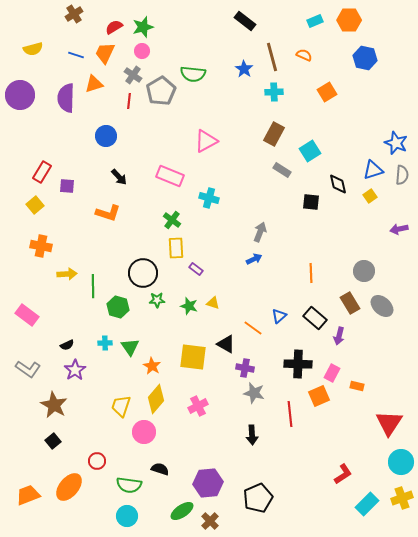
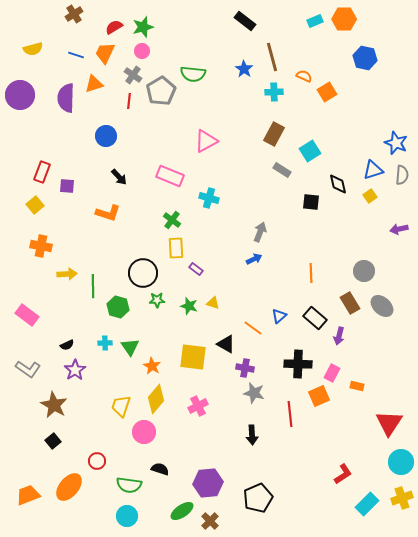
orange hexagon at (349, 20): moved 5 px left, 1 px up
orange semicircle at (304, 55): moved 21 px down
red rectangle at (42, 172): rotated 10 degrees counterclockwise
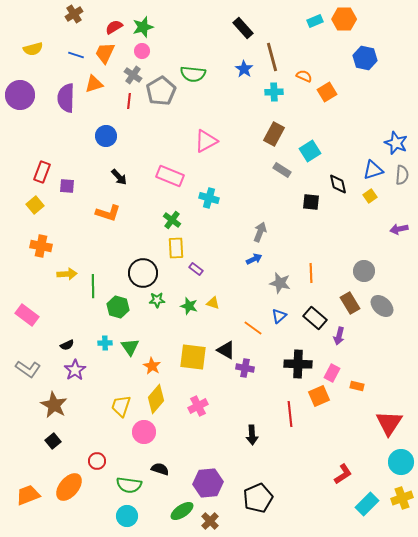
black rectangle at (245, 21): moved 2 px left, 7 px down; rotated 10 degrees clockwise
black triangle at (226, 344): moved 6 px down
gray star at (254, 393): moved 26 px right, 110 px up
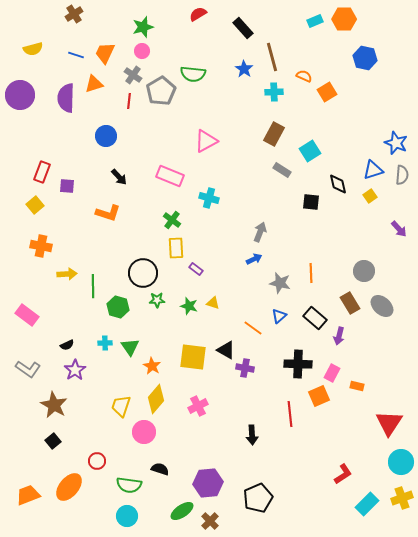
red semicircle at (114, 27): moved 84 px right, 13 px up
purple arrow at (399, 229): rotated 120 degrees counterclockwise
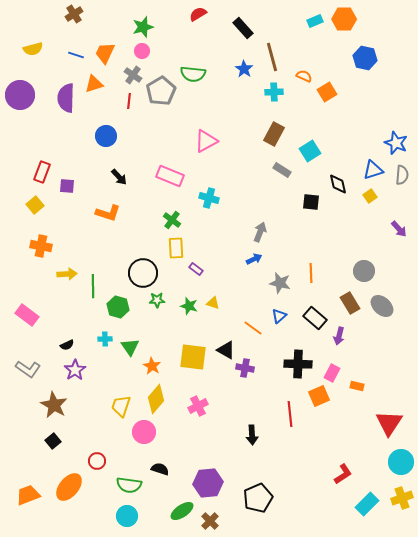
cyan cross at (105, 343): moved 4 px up
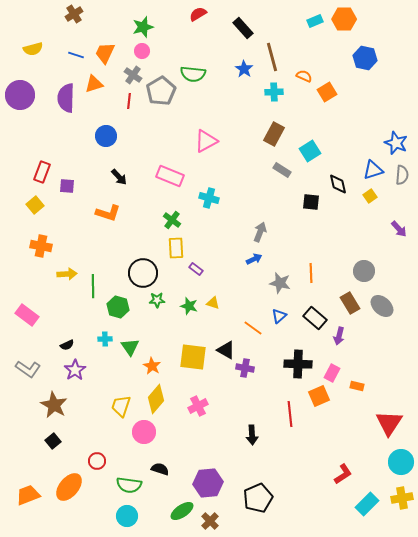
yellow cross at (402, 498): rotated 10 degrees clockwise
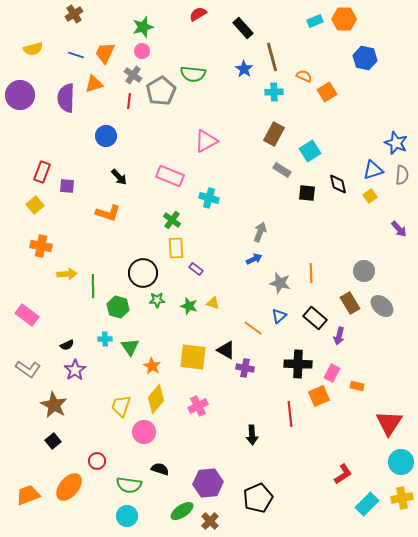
black square at (311, 202): moved 4 px left, 9 px up
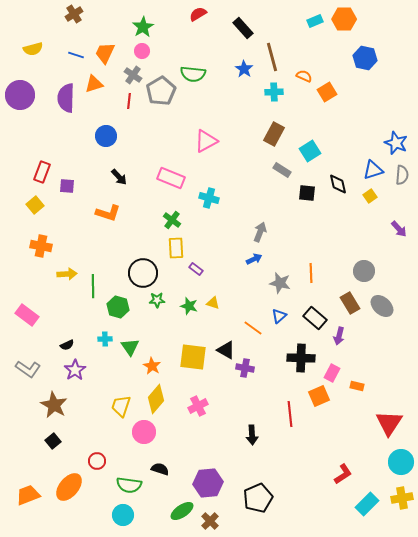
green star at (143, 27): rotated 15 degrees counterclockwise
pink rectangle at (170, 176): moved 1 px right, 2 px down
black cross at (298, 364): moved 3 px right, 6 px up
cyan circle at (127, 516): moved 4 px left, 1 px up
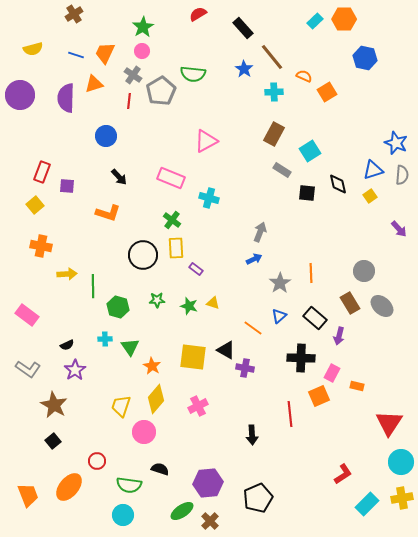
cyan rectangle at (315, 21): rotated 21 degrees counterclockwise
brown line at (272, 57): rotated 24 degrees counterclockwise
black circle at (143, 273): moved 18 px up
gray star at (280, 283): rotated 25 degrees clockwise
orange trapezoid at (28, 495): rotated 90 degrees clockwise
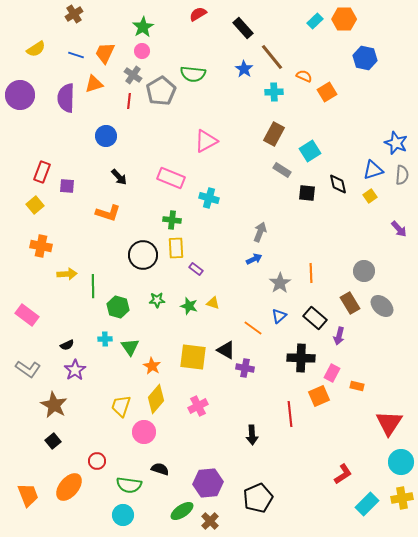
yellow semicircle at (33, 49): moved 3 px right; rotated 18 degrees counterclockwise
green cross at (172, 220): rotated 30 degrees counterclockwise
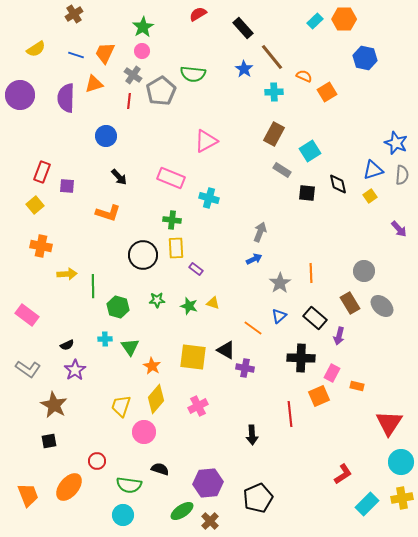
black square at (53, 441): moved 4 px left; rotated 28 degrees clockwise
